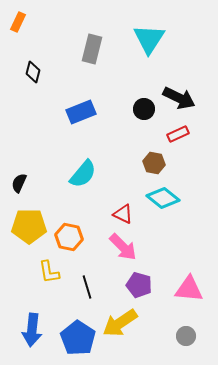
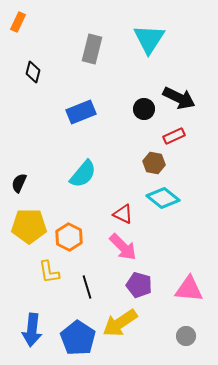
red rectangle: moved 4 px left, 2 px down
orange hexagon: rotated 16 degrees clockwise
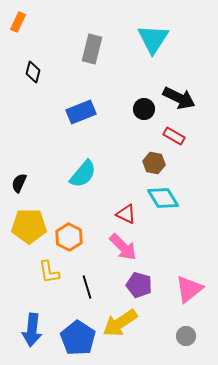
cyan triangle: moved 4 px right
red rectangle: rotated 55 degrees clockwise
cyan diamond: rotated 20 degrees clockwise
red triangle: moved 3 px right
pink triangle: rotated 44 degrees counterclockwise
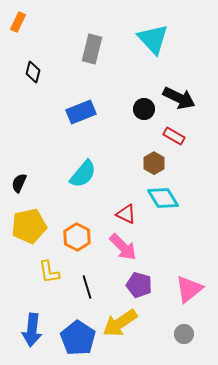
cyan triangle: rotated 16 degrees counterclockwise
brown hexagon: rotated 20 degrees clockwise
yellow pentagon: rotated 12 degrees counterclockwise
orange hexagon: moved 8 px right
gray circle: moved 2 px left, 2 px up
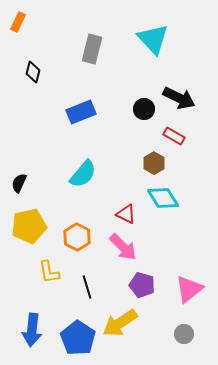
purple pentagon: moved 3 px right
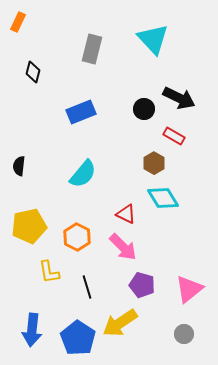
black semicircle: moved 17 px up; rotated 18 degrees counterclockwise
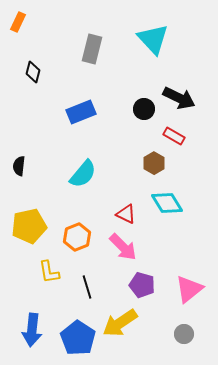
cyan diamond: moved 4 px right, 5 px down
orange hexagon: rotated 12 degrees clockwise
